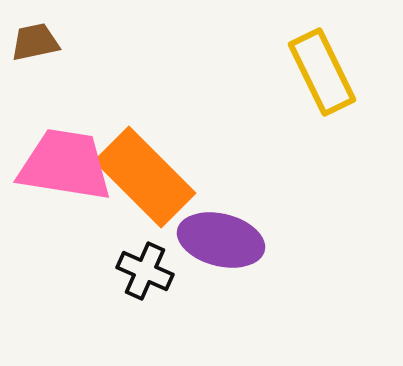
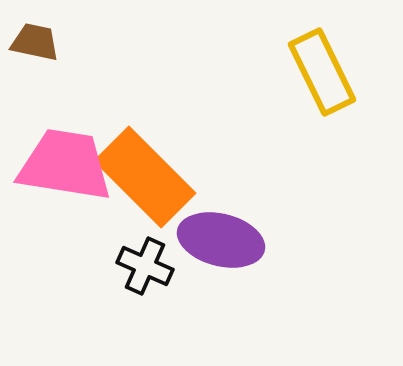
brown trapezoid: rotated 24 degrees clockwise
black cross: moved 5 px up
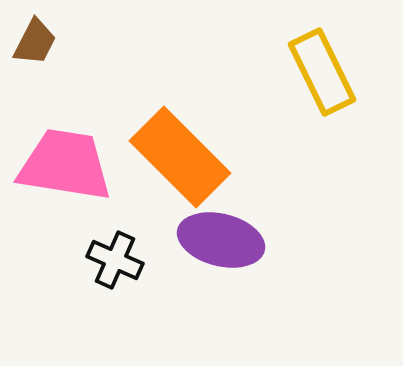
brown trapezoid: rotated 105 degrees clockwise
orange rectangle: moved 35 px right, 20 px up
black cross: moved 30 px left, 6 px up
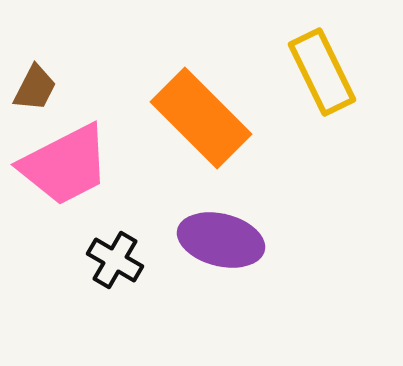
brown trapezoid: moved 46 px down
orange rectangle: moved 21 px right, 39 px up
pink trapezoid: rotated 144 degrees clockwise
black cross: rotated 6 degrees clockwise
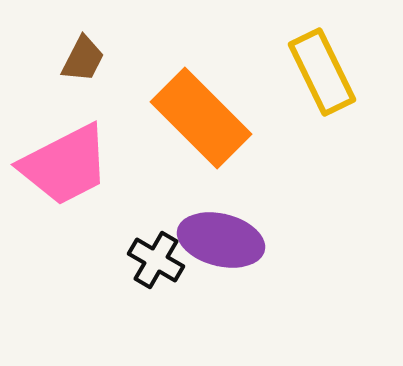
brown trapezoid: moved 48 px right, 29 px up
black cross: moved 41 px right
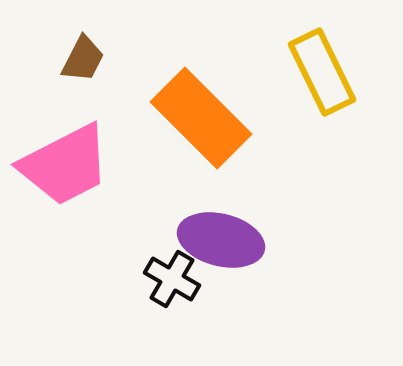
black cross: moved 16 px right, 19 px down
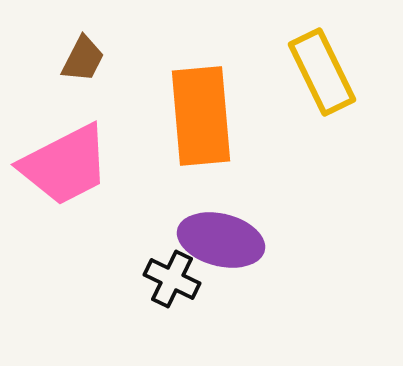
orange rectangle: moved 2 px up; rotated 40 degrees clockwise
black cross: rotated 4 degrees counterclockwise
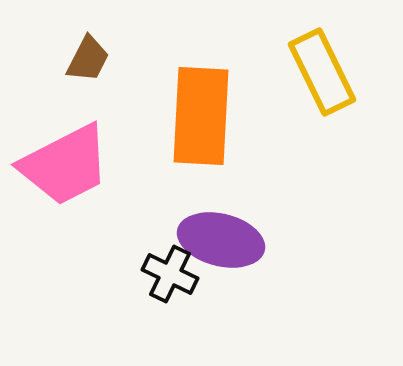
brown trapezoid: moved 5 px right
orange rectangle: rotated 8 degrees clockwise
black cross: moved 2 px left, 5 px up
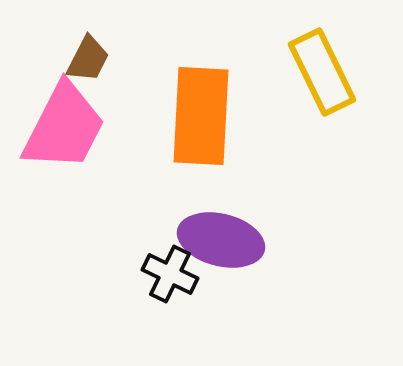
pink trapezoid: moved 1 px left, 38 px up; rotated 36 degrees counterclockwise
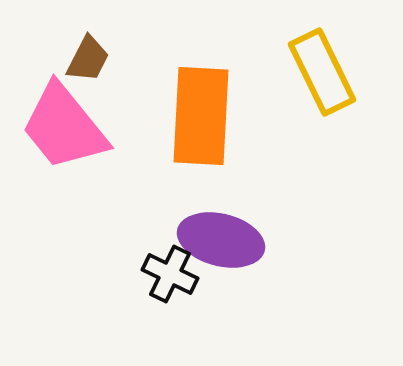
pink trapezoid: rotated 114 degrees clockwise
